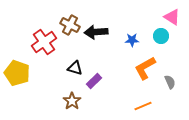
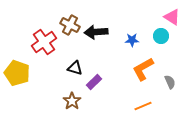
orange L-shape: moved 2 px left, 1 px down
purple rectangle: moved 1 px down
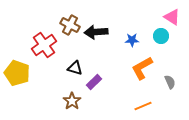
red cross: moved 3 px down
orange L-shape: moved 1 px left, 1 px up
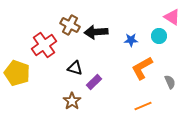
cyan circle: moved 2 px left
blue star: moved 1 px left
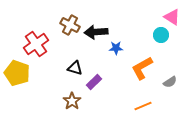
cyan circle: moved 2 px right, 1 px up
blue star: moved 15 px left, 8 px down
red cross: moved 8 px left, 1 px up
gray semicircle: rotated 80 degrees clockwise
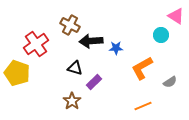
pink triangle: moved 4 px right, 1 px up
black arrow: moved 5 px left, 9 px down
